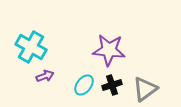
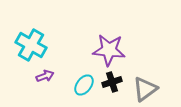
cyan cross: moved 2 px up
black cross: moved 3 px up
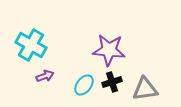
gray triangle: rotated 28 degrees clockwise
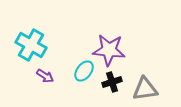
purple arrow: rotated 54 degrees clockwise
cyan ellipse: moved 14 px up
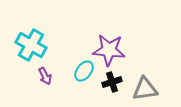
purple arrow: rotated 30 degrees clockwise
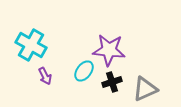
gray triangle: rotated 16 degrees counterclockwise
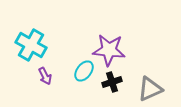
gray triangle: moved 5 px right
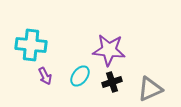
cyan cross: rotated 24 degrees counterclockwise
cyan ellipse: moved 4 px left, 5 px down
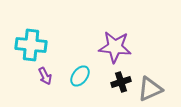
purple star: moved 6 px right, 3 px up
black cross: moved 9 px right
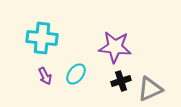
cyan cross: moved 11 px right, 7 px up
cyan ellipse: moved 4 px left, 2 px up
black cross: moved 1 px up
